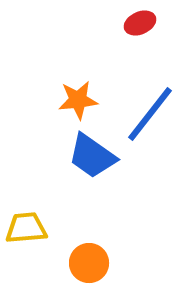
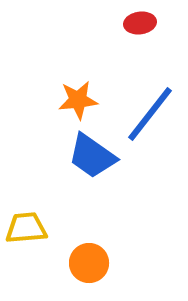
red ellipse: rotated 16 degrees clockwise
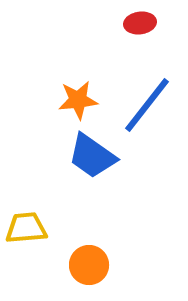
blue line: moved 3 px left, 9 px up
orange circle: moved 2 px down
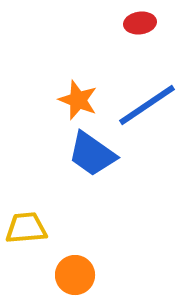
orange star: rotated 27 degrees clockwise
blue line: rotated 18 degrees clockwise
blue trapezoid: moved 2 px up
orange circle: moved 14 px left, 10 px down
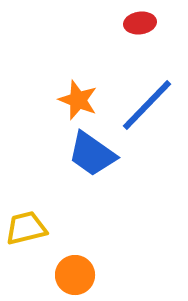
blue line: rotated 12 degrees counterclockwise
yellow trapezoid: rotated 9 degrees counterclockwise
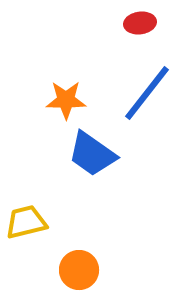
orange star: moved 12 px left; rotated 21 degrees counterclockwise
blue line: moved 12 px up; rotated 6 degrees counterclockwise
yellow trapezoid: moved 6 px up
orange circle: moved 4 px right, 5 px up
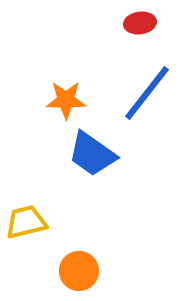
orange circle: moved 1 px down
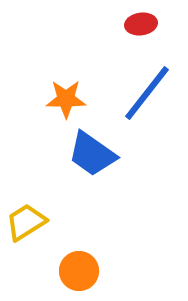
red ellipse: moved 1 px right, 1 px down
orange star: moved 1 px up
yellow trapezoid: rotated 18 degrees counterclockwise
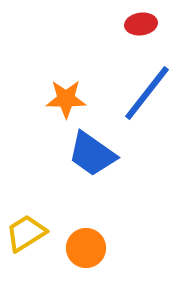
yellow trapezoid: moved 11 px down
orange circle: moved 7 px right, 23 px up
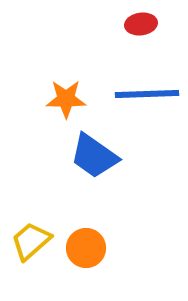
blue line: moved 1 px down; rotated 50 degrees clockwise
blue trapezoid: moved 2 px right, 2 px down
yellow trapezoid: moved 5 px right, 8 px down; rotated 9 degrees counterclockwise
